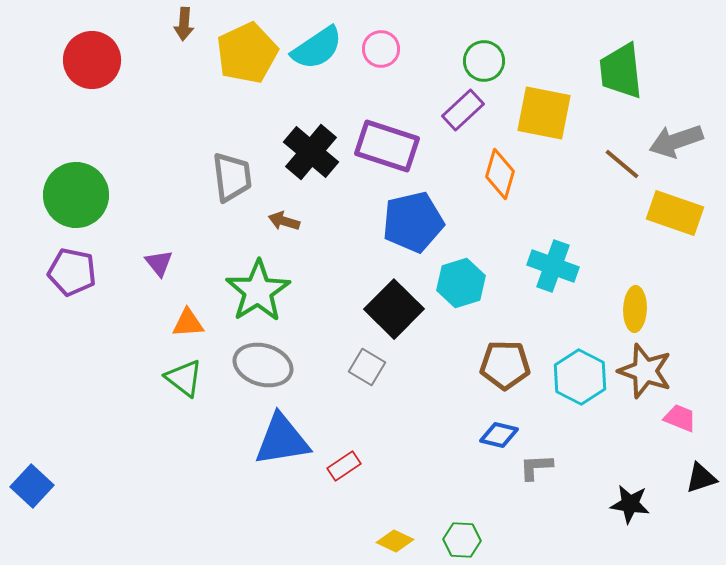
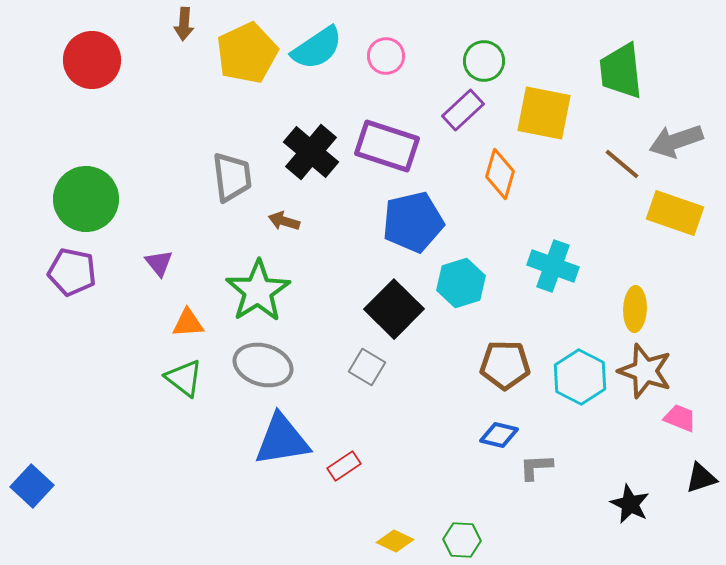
pink circle at (381, 49): moved 5 px right, 7 px down
green circle at (76, 195): moved 10 px right, 4 px down
black star at (630, 504): rotated 18 degrees clockwise
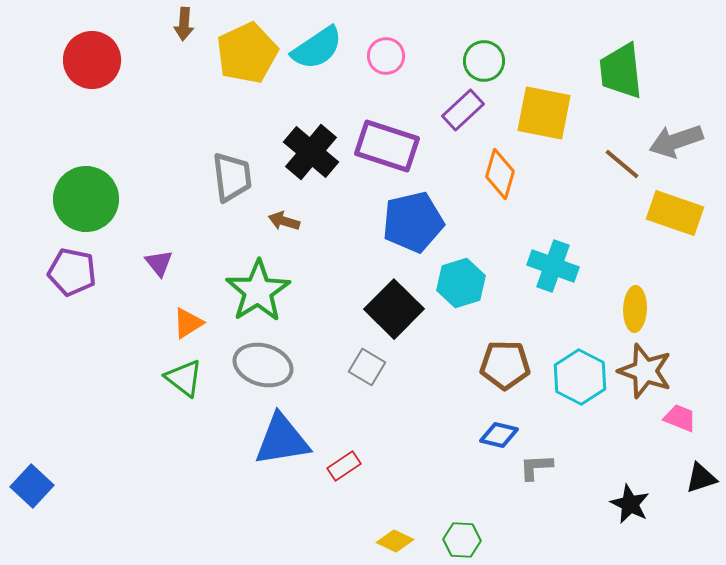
orange triangle at (188, 323): rotated 28 degrees counterclockwise
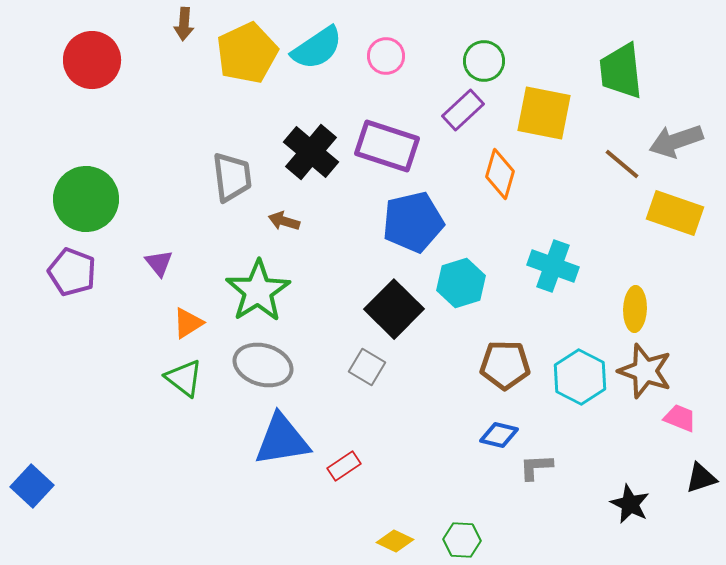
purple pentagon at (72, 272): rotated 9 degrees clockwise
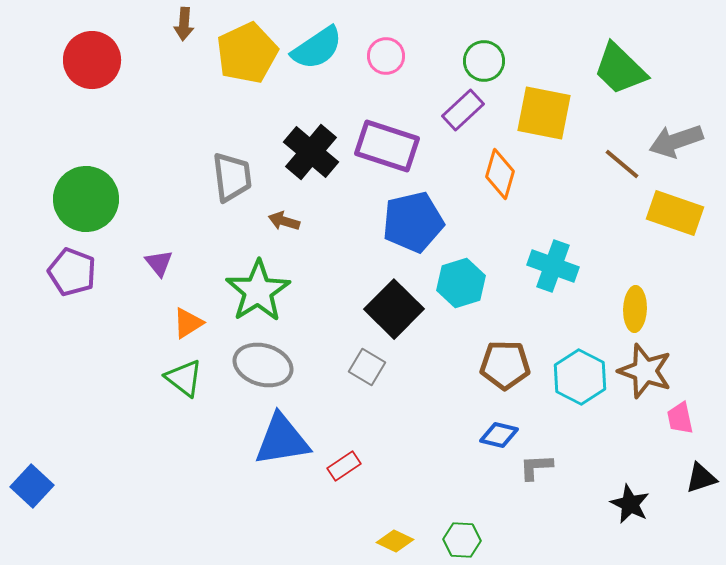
green trapezoid at (621, 71): moved 1 px left, 2 px up; rotated 40 degrees counterclockwise
pink trapezoid at (680, 418): rotated 124 degrees counterclockwise
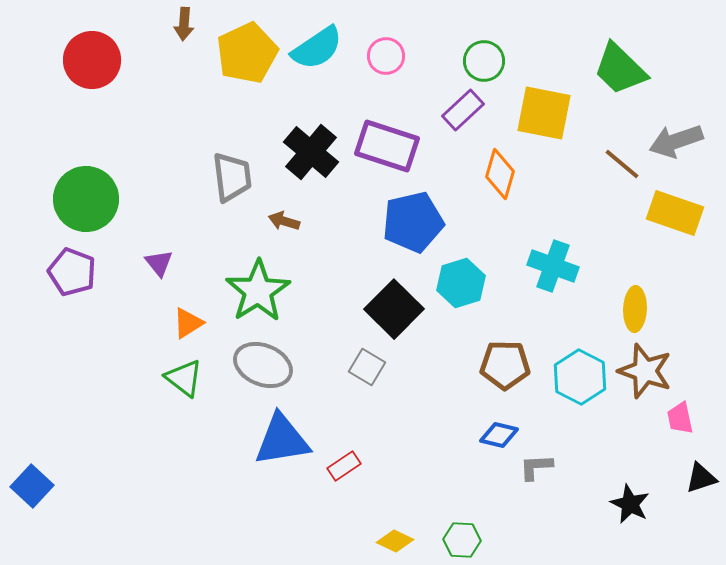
gray ellipse at (263, 365): rotated 6 degrees clockwise
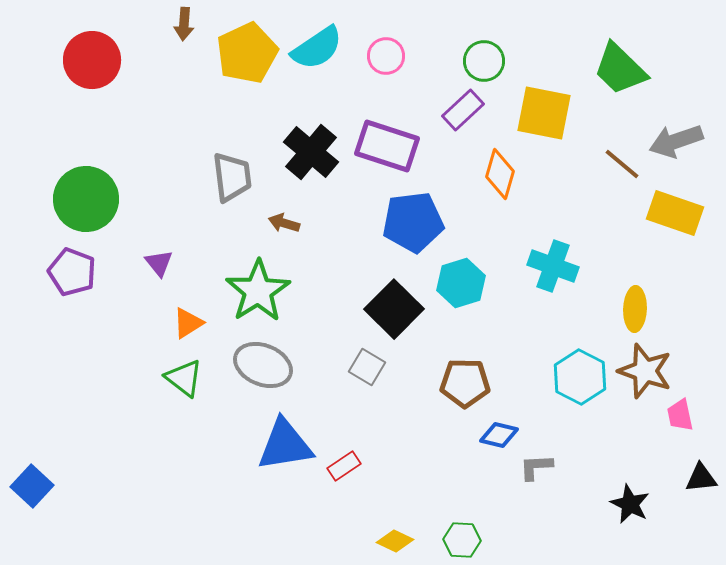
brown arrow at (284, 221): moved 2 px down
blue pentagon at (413, 222): rotated 6 degrees clockwise
brown pentagon at (505, 365): moved 40 px left, 18 px down
pink trapezoid at (680, 418): moved 3 px up
blue triangle at (282, 440): moved 3 px right, 5 px down
black triangle at (701, 478): rotated 12 degrees clockwise
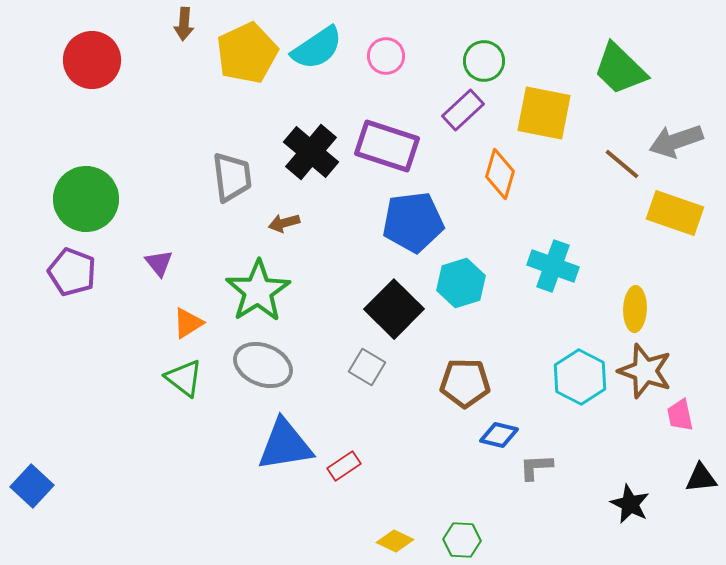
brown arrow at (284, 223): rotated 32 degrees counterclockwise
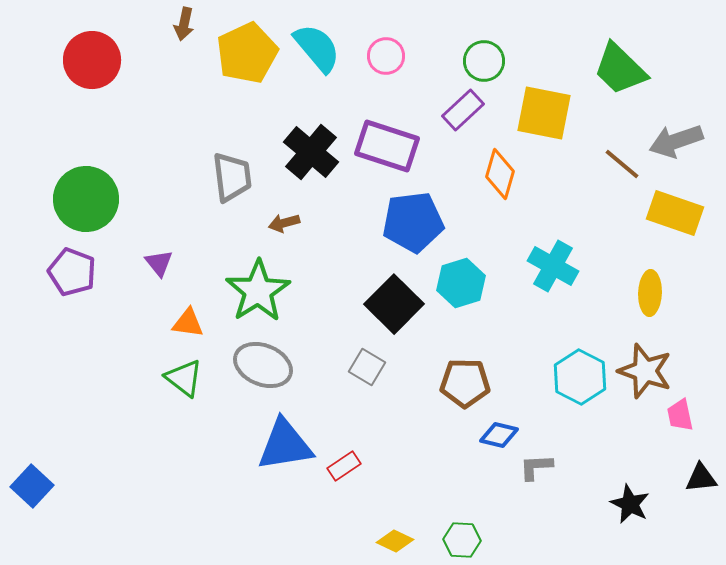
brown arrow at (184, 24): rotated 8 degrees clockwise
cyan semicircle at (317, 48): rotated 96 degrees counterclockwise
cyan cross at (553, 266): rotated 9 degrees clockwise
black square at (394, 309): moved 5 px up
yellow ellipse at (635, 309): moved 15 px right, 16 px up
orange triangle at (188, 323): rotated 40 degrees clockwise
